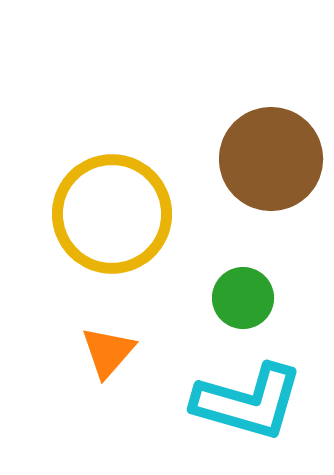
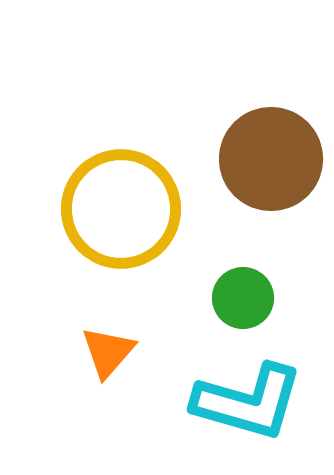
yellow circle: moved 9 px right, 5 px up
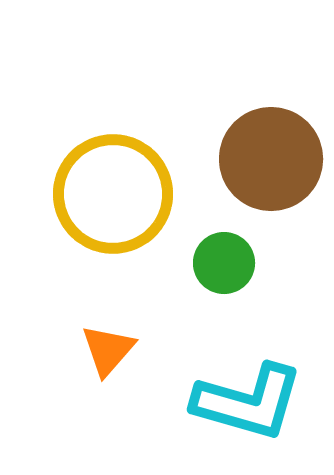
yellow circle: moved 8 px left, 15 px up
green circle: moved 19 px left, 35 px up
orange triangle: moved 2 px up
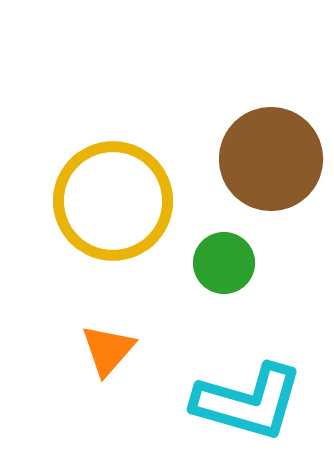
yellow circle: moved 7 px down
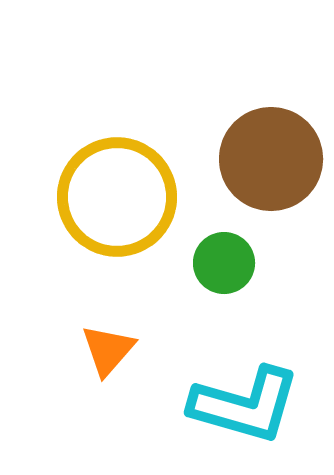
yellow circle: moved 4 px right, 4 px up
cyan L-shape: moved 3 px left, 3 px down
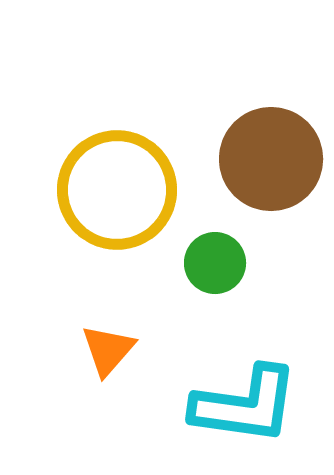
yellow circle: moved 7 px up
green circle: moved 9 px left
cyan L-shape: rotated 8 degrees counterclockwise
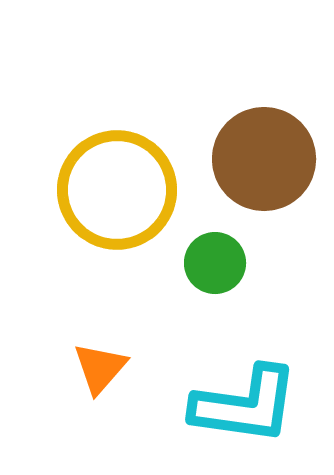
brown circle: moved 7 px left
orange triangle: moved 8 px left, 18 px down
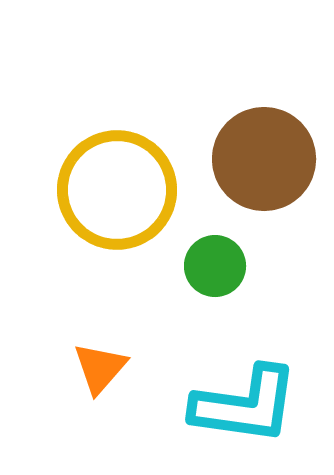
green circle: moved 3 px down
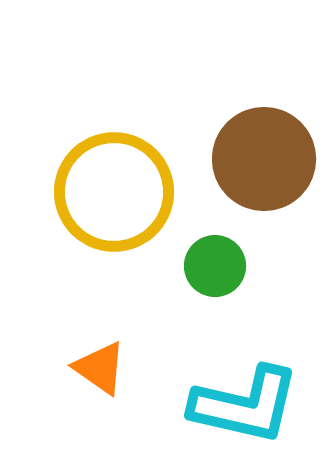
yellow circle: moved 3 px left, 2 px down
orange triangle: rotated 36 degrees counterclockwise
cyan L-shape: rotated 5 degrees clockwise
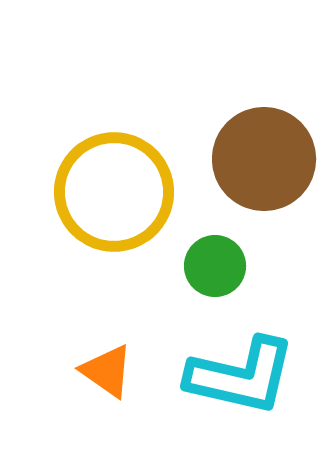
orange triangle: moved 7 px right, 3 px down
cyan L-shape: moved 4 px left, 29 px up
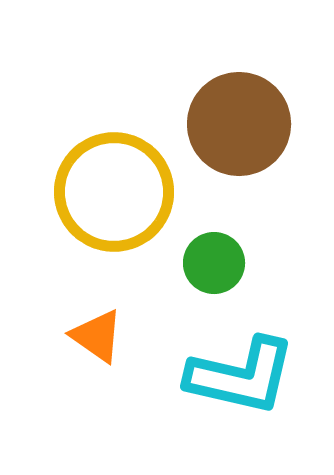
brown circle: moved 25 px left, 35 px up
green circle: moved 1 px left, 3 px up
orange triangle: moved 10 px left, 35 px up
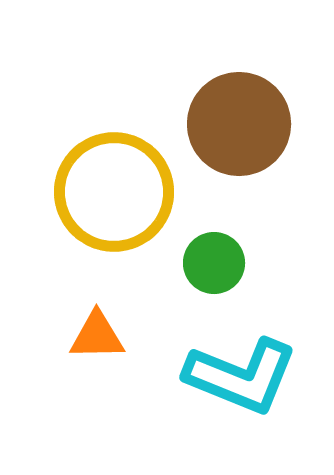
orange triangle: rotated 36 degrees counterclockwise
cyan L-shape: rotated 9 degrees clockwise
